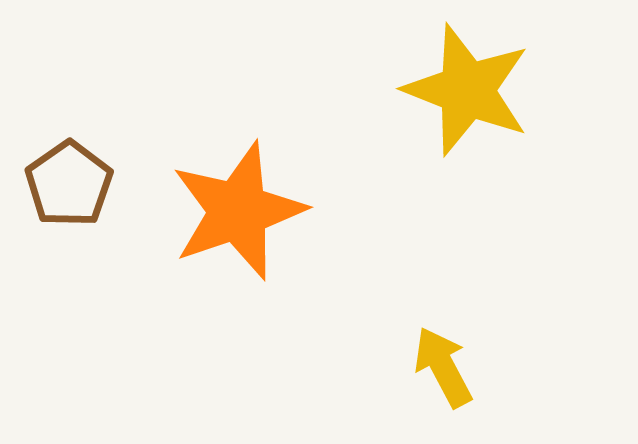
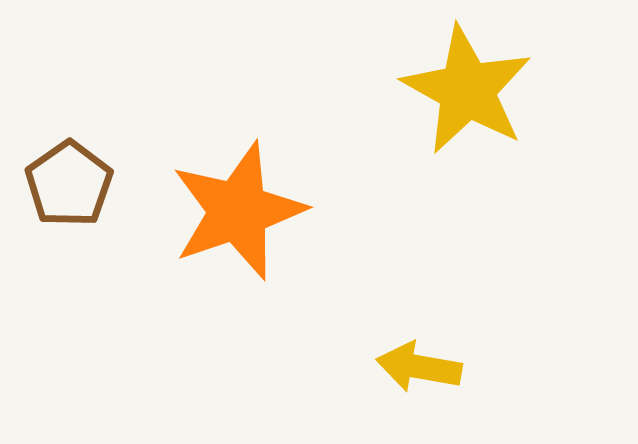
yellow star: rotated 8 degrees clockwise
yellow arrow: moved 24 px left; rotated 52 degrees counterclockwise
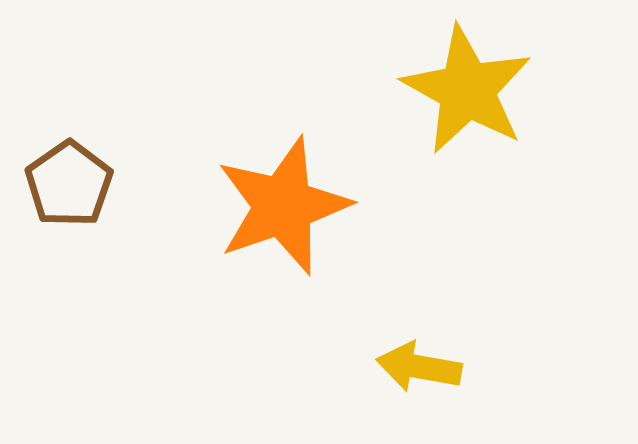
orange star: moved 45 px right, 5 px up
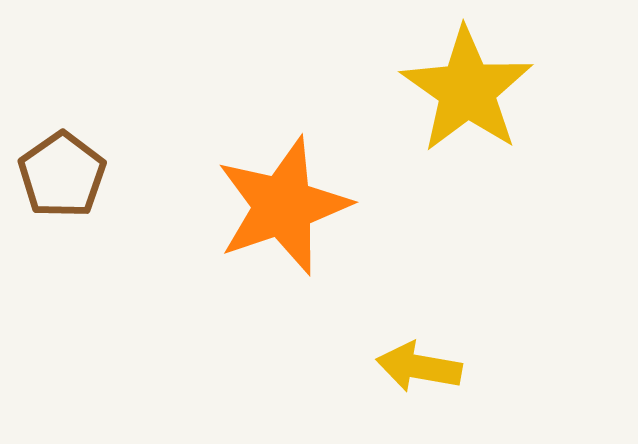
yellow star: rotated 6 degrees clockwise
brown pentagon: moved 7 px left, 9 px up
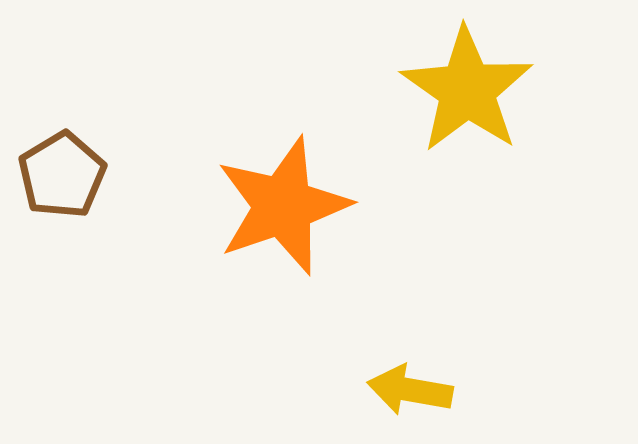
brown pentagon: rotated 4 degrees clockwise
yellow arrow: moved 9 px left, 23 px down
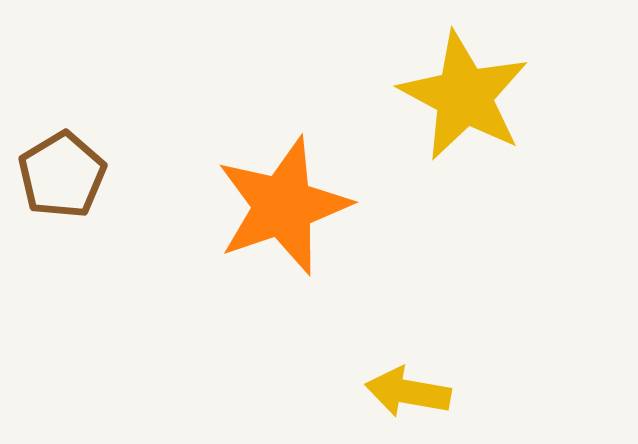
yellow star: moved 3 px left, 6 px down; rotated 7 degrees counterclockwise
yellow arrow: moved 2 px left, 2 px down
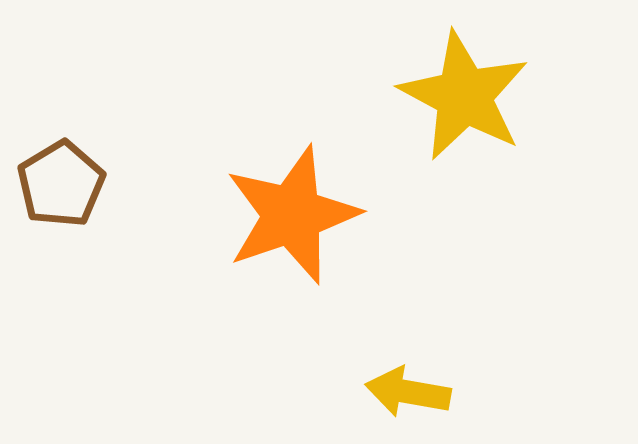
brown pentagon: moved 1 px left, 9 px down
orange star: moved 9 px right, 9 px down
